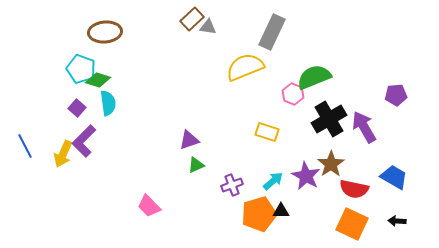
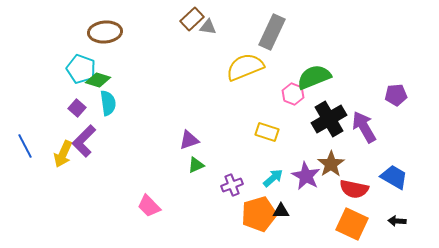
cyan arrow: moved 3 px up
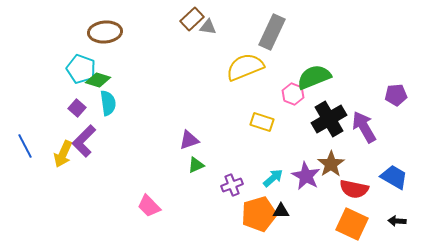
yellow rectangle: moved 5 px left, 10 px up
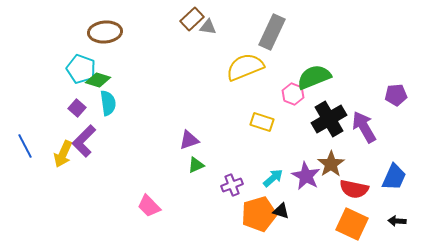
blue trapezoid: rotated 84 degrees clockwise
black triangle: rotated 18 degrees clockwise
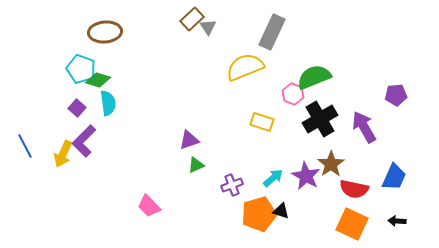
gray triangle: rotated 48 degrees clockwise
black cross: moved 9 px left
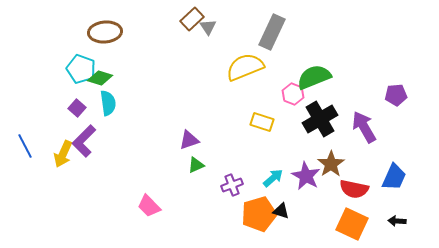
green diamond: moved 2 px right, 2 px up
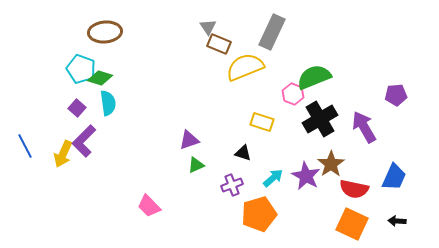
brown rectangle: moved 27 px right, 25 px down; rotated 65 degrees clockwise
black triangle: moved 38 px left, 58 px up
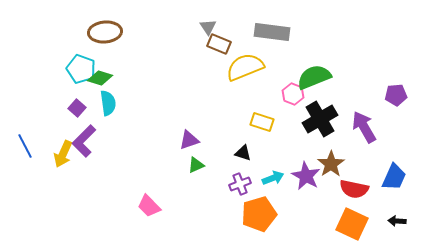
gray rectangle: rotated 72 degrees clockwise
cyan arrow: rotated 20 degrees clockwise
purple cross: moved 8 px right, 1 px up
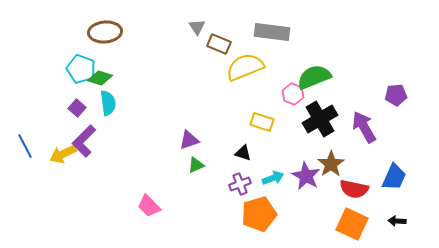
gray triangle: moved 11 px left
yellow arrow: rotated 40 degrees clockwise
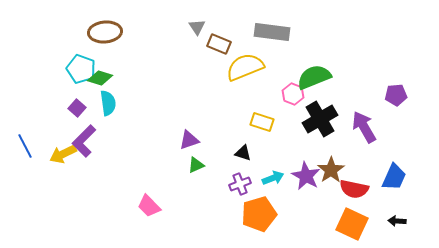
brown star: moved 6 px down
